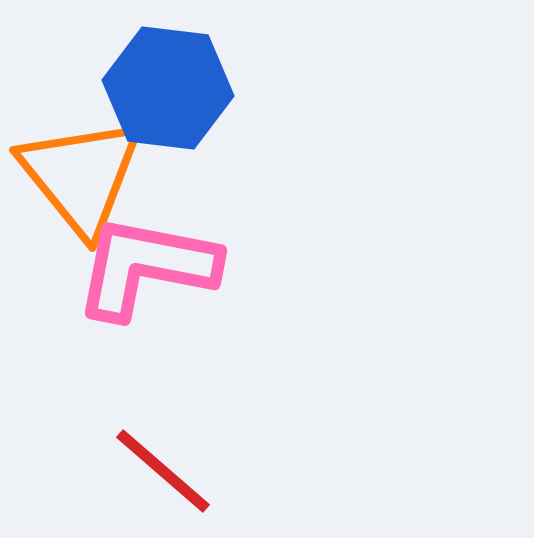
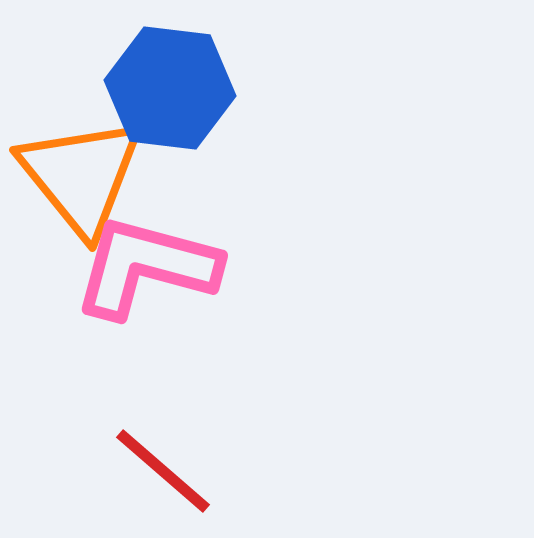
blue hexagon: moved 2 px right
pink L-shape: rotated 4 degrees clockwise
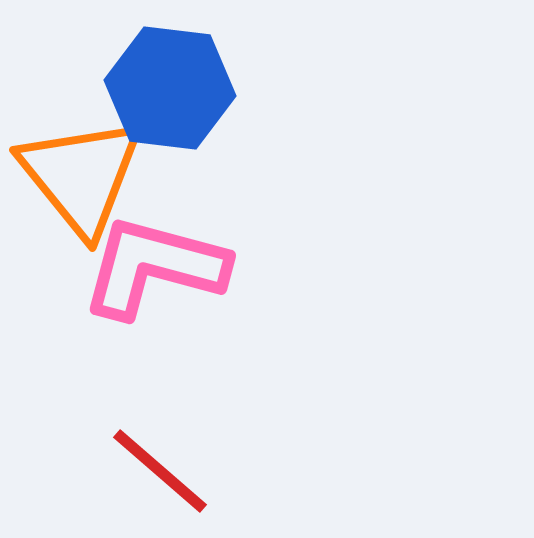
pink L-shape: moved 8 px right
red line: moved 3 px left
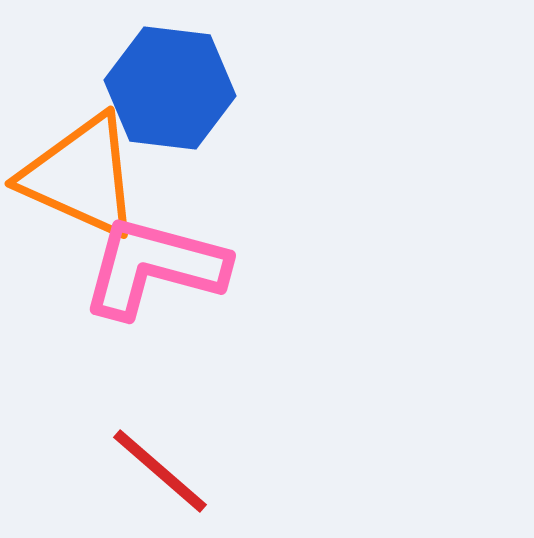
orange triangle: rotated 27 degrees counterclockwise
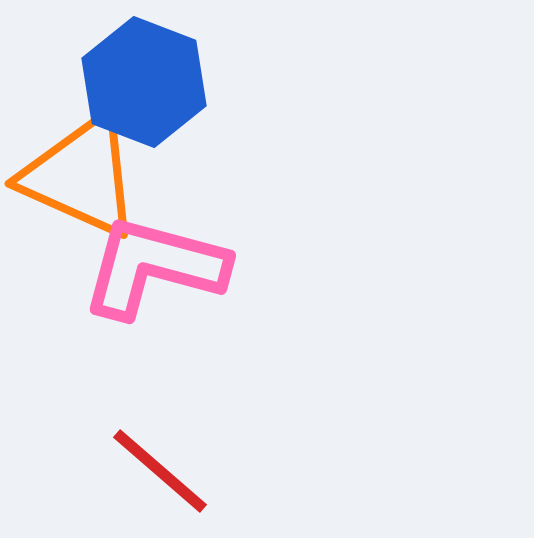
blue hexagon: moved 26 px left, 6 px up; rotated 14 degrees clockwise
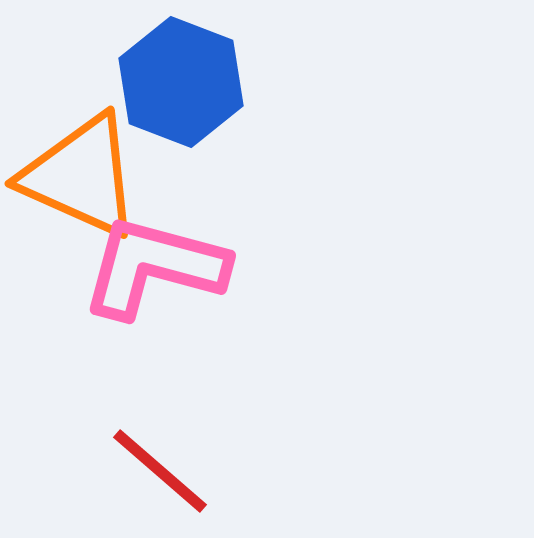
blue hexagon: moved 37 px right
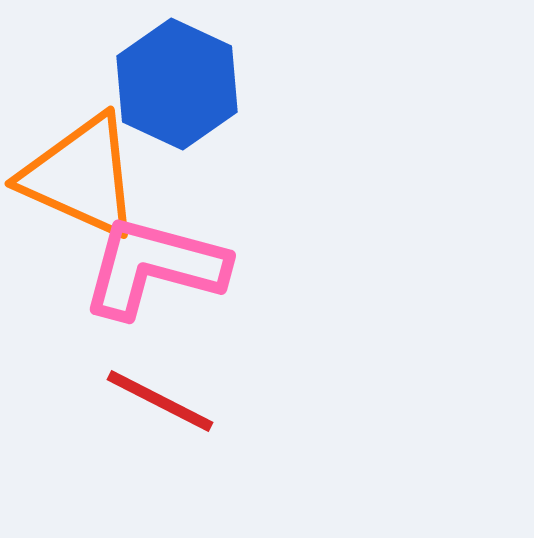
blue hexagon: moved 4 px left, 2 px down; rotated 4 degrees clockwise
red line: moved 70 px up; rotated 14 degrees counterclockwise
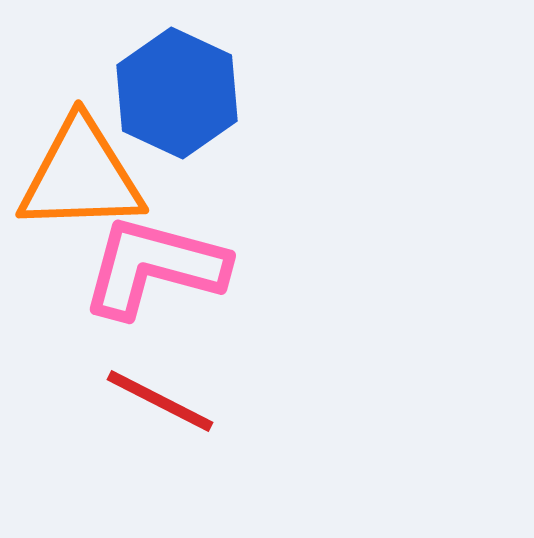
blue hexagon: moved 9 px down
orange triangle: rotated 26 degrees counterclockwise
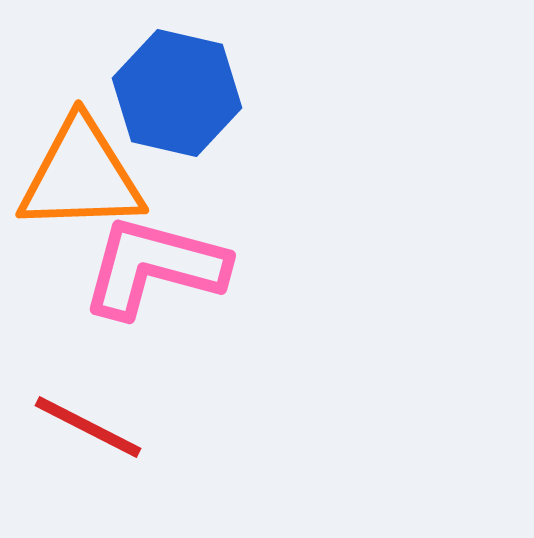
blue hexagon: rotated 12 degrees counterclockwise
red line: moved 72 px left, 26 px down
